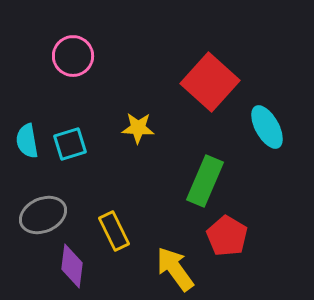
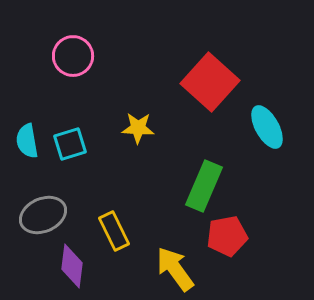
green rectangle: moved 1 px left, 5 px down
red pentagon: rotated 30 degrees clockwise
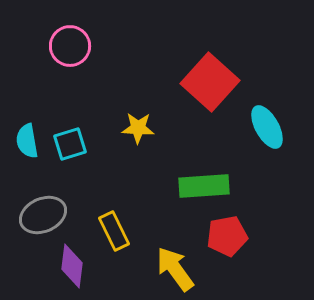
pink circle: moved 3 px left, 10 px up
green rectangle: rotated 63 degrees clockwise
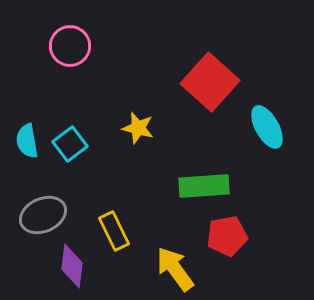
yellow star: rotated 12 degrees clockwise
cyan square: rotated 20 degrees counterclockwise
